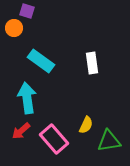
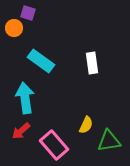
purple square: moved 1 px right, 2 px down
cyan arrow: moved 2 px left
pink rectangle: moved 6 px down
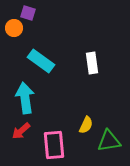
pink rectangle: rotated 36 degrees clockwise
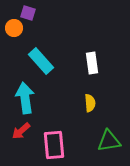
cyan rectangle: rotated 12 degrees clockwise
yellow semicircle: moved 4 px right, 22 px up; rotated 30 degrees counterclockwise
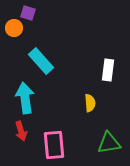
white rectangle: moved 16 px right, 7 px down; rotated 15 degrees clockwise
red arrow: rotated 66 degrees counterclockwise
green triangle: moved 2 px down
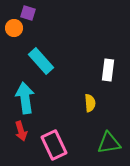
pink rectangle: rotated 20 degrees counterclockwise
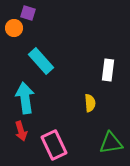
green triangle: moved 2 px right
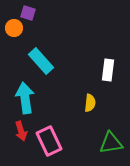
yellow semicircle: rotated 12 degrees clockwise
pink rectangle: moved 5 px left, 4 px up
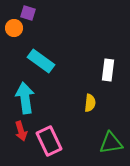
cyan rectangle: rotated 12 degrees counterclockwise
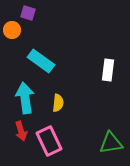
orange circle: moved 2 px left, 2 px down
yellow semicircle: moved 32 px left
